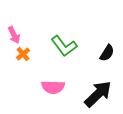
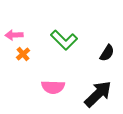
pink arrow: rotated 114 degrees clockwise
green L-shape: moved 6 px up; rotated 8 degrees counterclockwise
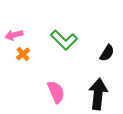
pink arrow: rotated 12 degrees counterclockwise
pink semicircle: moved 3 px right, 5 px down; rotated 115 degrees counterclockwise
black arrow: rotated 40 degrees counterclockwise
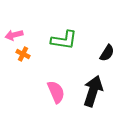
green L-shape: rotated 36 degrees counterclockwise
orange cross: rotated 24 degrees counterclockwise
black arrow: moved 5 px left, 3 px up; rotated 12 degrees clockwise
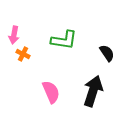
pink arrow: rotated 66 degrees counterclockwise
black semicircle: rotated 66 degrees counterclockwise
pink semicircle: moved 5 px left
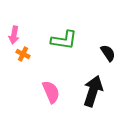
black semicircle: moved 1 px right
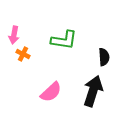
black semicircle: moved 4 px left, 4 px down; rotated 30 degrees clockwise
pink semicircle: rotated 70 degrees clockwise
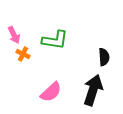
pink arrow: rotated 36 degrees counterclockwise
green L-shape: moved 9 px left
black arrow: moved 1 px up
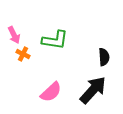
black arrow: rotated 24 degrees clockwise
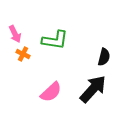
pink arrow: moved 1 px right, 1 px up
black semicircle: rotated 18 degrees clockwise
black arrow: moved 1 px up
